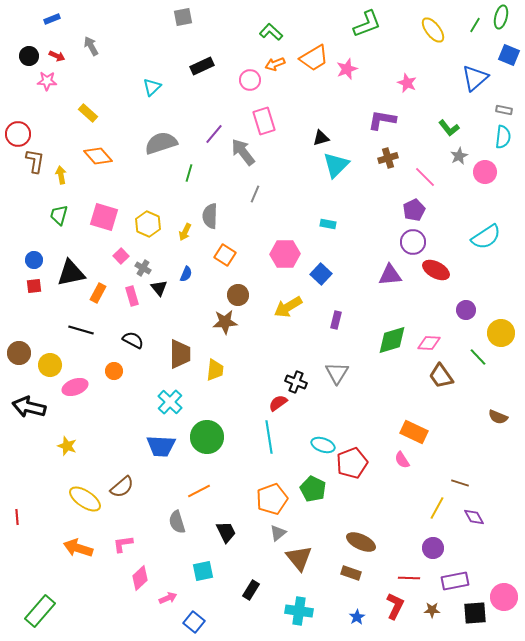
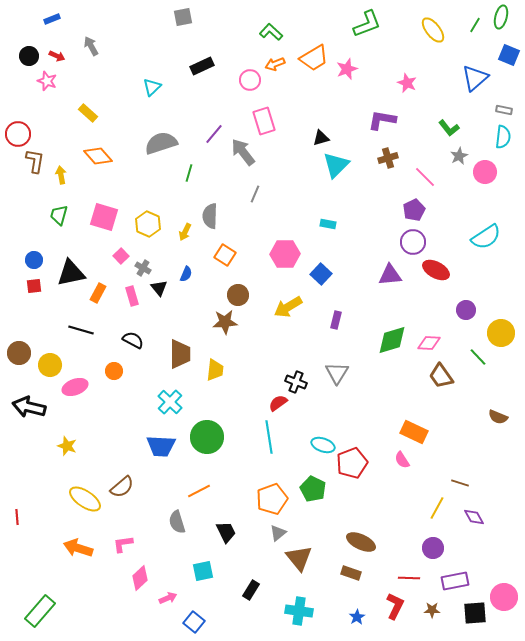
pink star at (47, 81): rotated 18 degrees clockwise
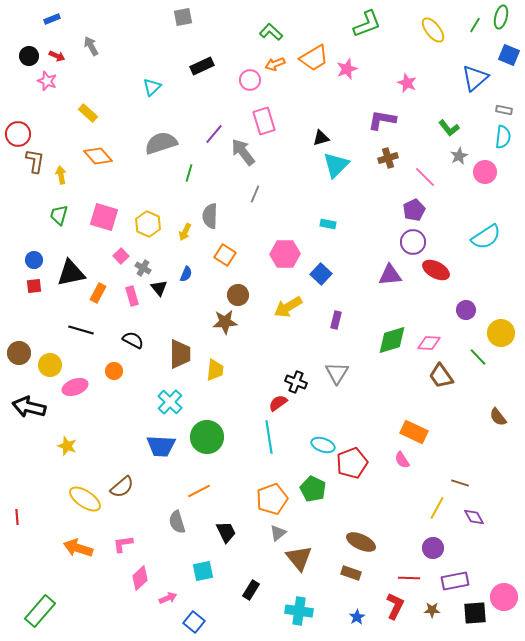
brown semicircle at (498, 417): rotated 30 degrees clockwise
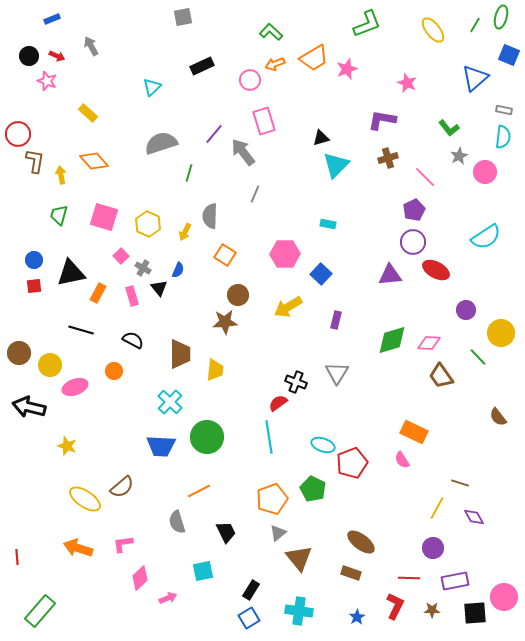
orange diamond at (98, 156): moved 4 px left, 5 px down
blue semicircle at (186, 274): moved 8 px left, 4 px up
red line at (17, 517): moved 40 px down
brown ellipse at (361, 542): rotated 12 degrees clockwise
blue square at (194, 622): moved 55 px right, 4 px up; rotated 20 degrees clockwise
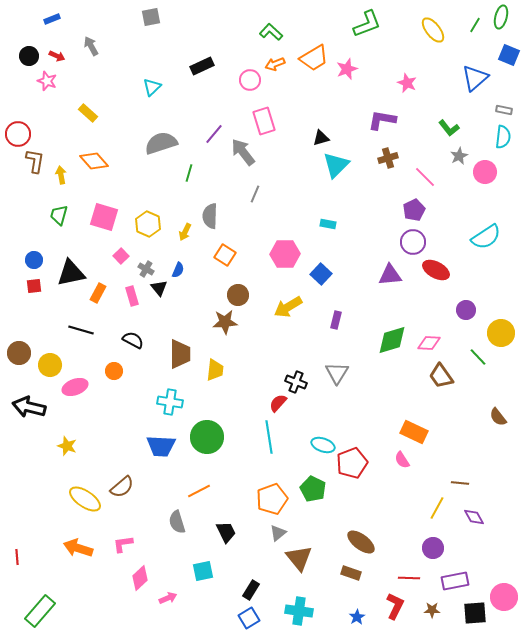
gray square at (183, 17): moved 32 px left
gray cross at (143, 268): moved 3 px right, 1 px down
cyan cross at (170, 402): rotated 35 degrees counterclockwise
red semicircle at (278, 403): rotated 12 degrees counterclockwise
brown line at (460, 483): rotated 12 degrees counterclockwise
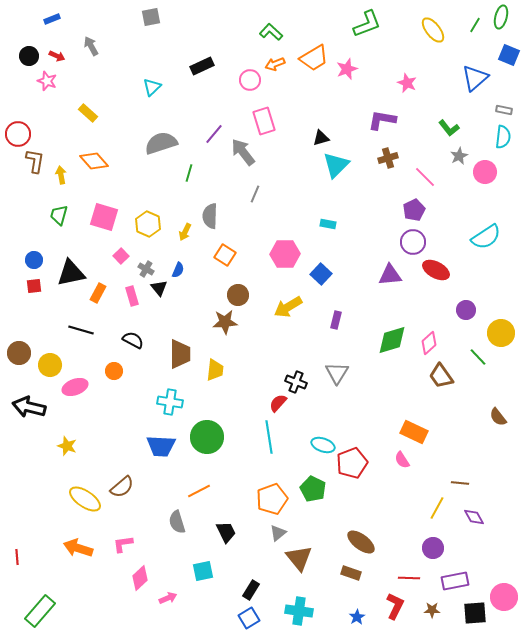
pink diamond at (429, 343): rotated 45 degrees counterclockwise
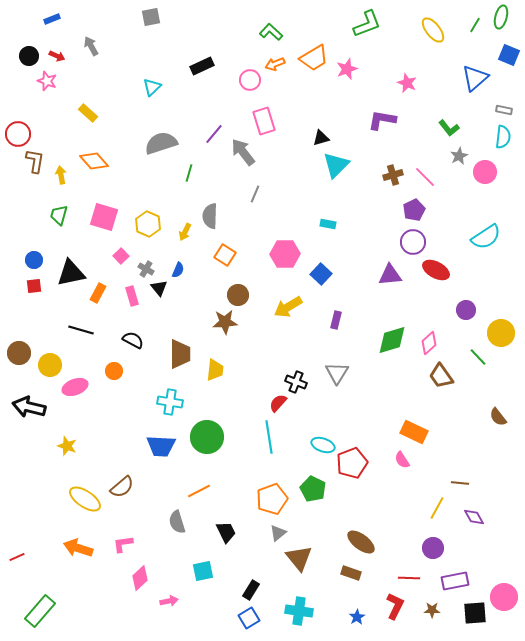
brown cross at (388, 158): moved 5 px right, 17 px down
red line at (17, 557): rotated 70 degrees clockwise
pink arrow at (168, 598): moved 1 px right, 3 px down; rotated 12 degrees clockwise
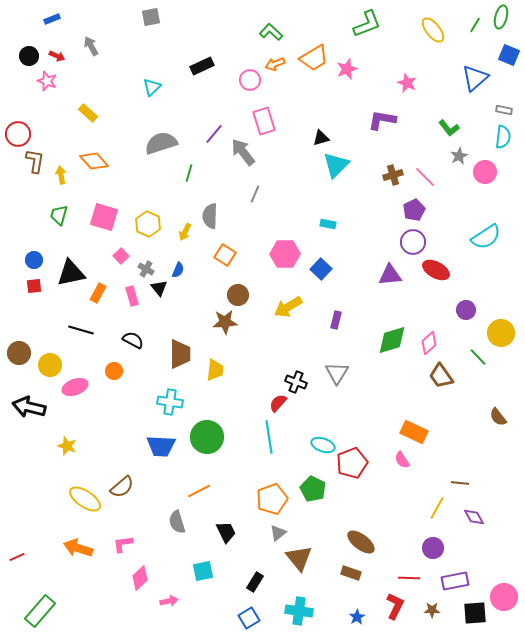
blue square at (321, 274): moved 5 px up
black rectangle at (251, 590): moved 4 px right, 8 px up
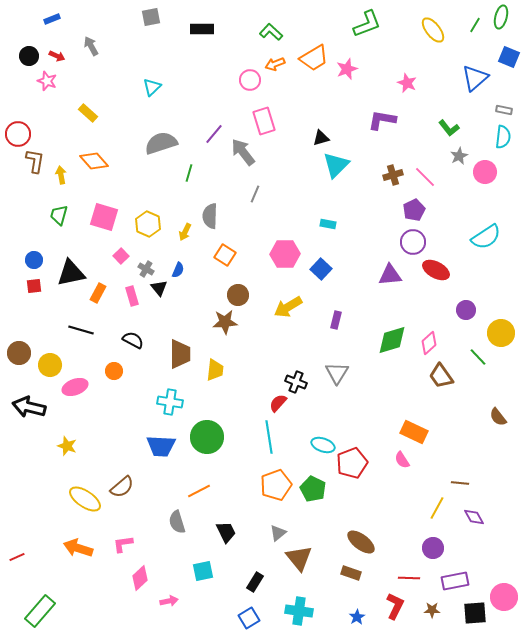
blue square at (509, 55): moved 2 px down
black rectangle at (202, 66): moved 37 px up; rotated 25 degrees clockwise
orange pentagon at (272, 499): moved 4 px right, 14 px up
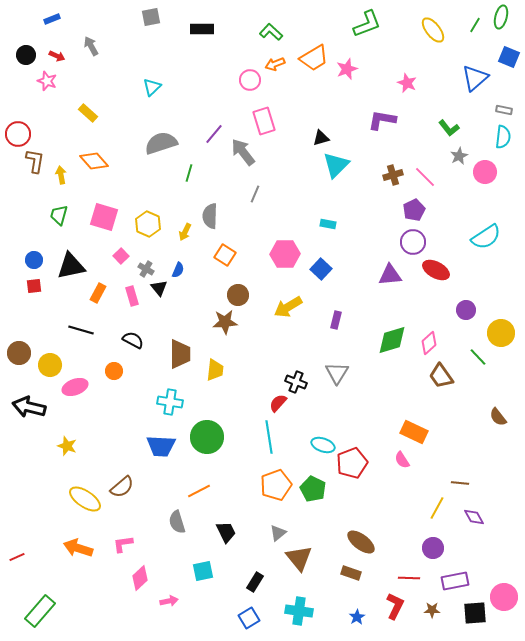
black circle at (29, 56): moved 3 px left, 1 px up
black triangle at (71, 273): moved 7 px up
